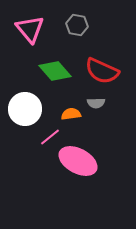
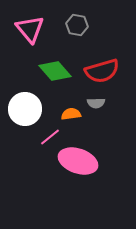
red semicircle: rotated 40 degrees counterclockwise
pink ellipse: rotated 9 degrees counterclockwise
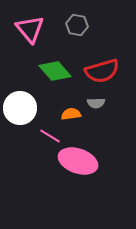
white circle: moved 5 px left, 1 px up
pink line: moved 1 px up; rotated 70 degrees clockwise
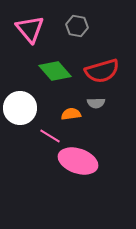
gray hexagon: moved 1 px down
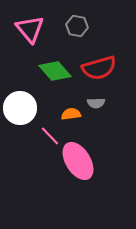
red semicircle: moved 3 px left, 3 px up
pink line: rotated 15 degrees clockwise
pink ellipse: rotated 39 degrees clockwise
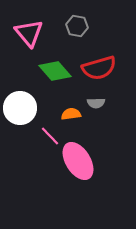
pink triangle: moved 1 px left, 4 px down
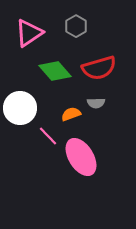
gray hexagon: moved 1 px left; rotated 20 degrees clockwise
pink triangle: rotated 36 degrees clockwise
orange semicircle: rotated 12 degrees counterclockwise
pink line: moved 2 px left
pink ellipse: moved 3 px right, 4 px up
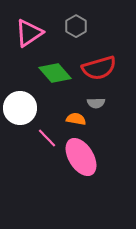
green diamond: moved 2 px down
orange semicircle: moved 5 px right, 5 px down; rotated 30 degrees clockwise
pink line: moved 1 px left, 2 px down
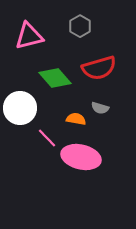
gray hexagon: moved 4 px right
pink triangle: moved 3 px down; rotated 20 degrees clockwise
green diamond: moved 5 px down
gray semicircle: moved 4 px right, 5 px down; rotated 18 degrees clockwise
pink ellipse: rotated 45 degrees counterclockwise
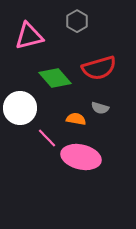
gray hexagon: moved 3 px left, 5 px up
